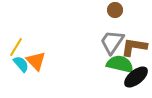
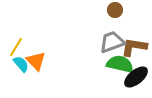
gray trapezoid: rotated 36 degrees clockwise
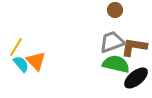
green semicircle: moved 4 px left
black ellipse: moved 1 px down
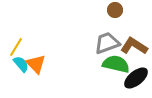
gray trapezoid: moved 5 px left, 1 px down
brown L-shape: moved 1 px up; rotated 24 degrees clockwise
orange triangle: moved 3 px down
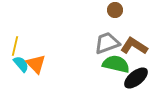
yellow line: moved 1 px left, 1 px up; rotated 18 degrees counterclockwise
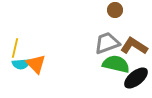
yellow line: moved 2 px down
cyan semicircle: rotated 126 degrees clockwise
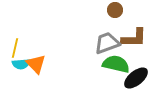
brown L-shape: moved 8 px up; rotated 148 degrees clockwise
